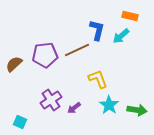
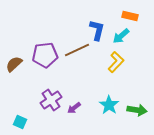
yellow L-shape: moved 18 px right, 17 px up; rotated 65 degrees clockwise
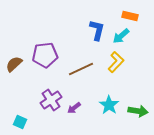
brown line: moved 4 px right, 19 px down
green arrow: moved 1 px right, 1 px down
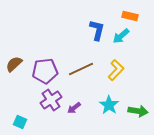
purple pentagon: moved 16 px down
yellow L-shape: moved 8 px down
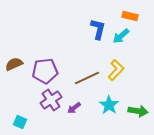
blue L-shape: moved 1 px right, 1 px up
brown semicircle: rotated 18 degrees clockwise
brown line: moved 6 px right, 9 px down
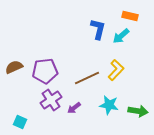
brown semicircle: moved 3 px down
cyan star: rotated 24 degrees counterclockwise
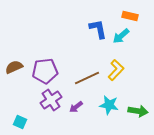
blue L-shape: rotated 25 degrees counterclockwise
purple arrow: moved 2 px right, 1 px up
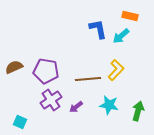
purple pentagon: moved 1 px right; rotated 15 degrees clockwise
brown line: moved 1 px right, 1 px down; rotated 20 degrees clockwise
green arrow: rotated 84 degrees counterclockwise
